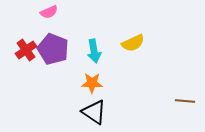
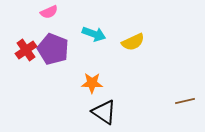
yellow semicircle: moved 1 px up
cyan arrow: moved 17 px up; rotated 60 degrees counterclockwise
brown line: rotated 18 degrees counterclockwise
black triangle: moved 10 px right
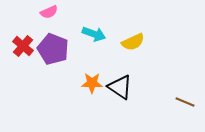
red cross: moved 3 px left, 4 px up; rotated 15 degrees counterclockwise
brown line: moved 1 px down; rotated 36 degrees clockwise
black triangle: moved 16 px right, 25 px up
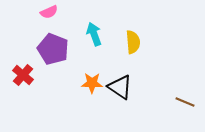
cyan arrow: rotated 130 degrees counterclockwise
yellow semicircle: rotated 70 degrees counterclockwise
red cross: moved 29 px down
